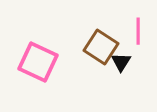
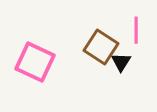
pink line: moved 2 px left, 1 px up
pink square: moved 3 px left
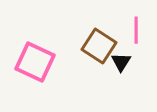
brown square: moved 2 px left, 1 px up
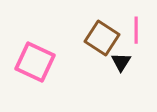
brown square: moved 3 px right, 8 px up
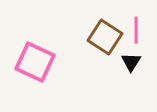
brown square: moved 3 px right, 1 px up
black triangle: moved 10 px right
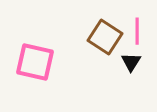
pink line: moved 1 px right, 1 px down
pink square: rotated 12 degrees counterclockwise
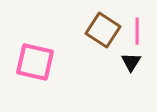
brown square: moved 2 px left, 7 px up
